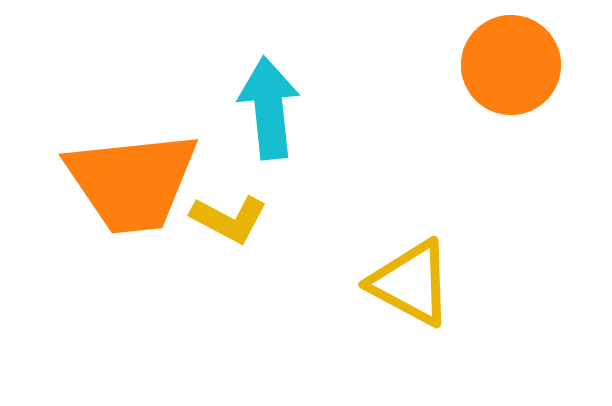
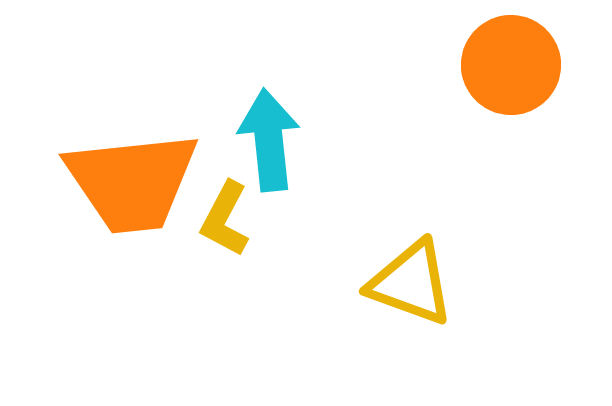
cyan arrow: moved 32 px down
yellow L-shape: moved 4 px left; rotated 90 degrees clockwise
yellow triangle: rotated 8 degrees counterclockwise
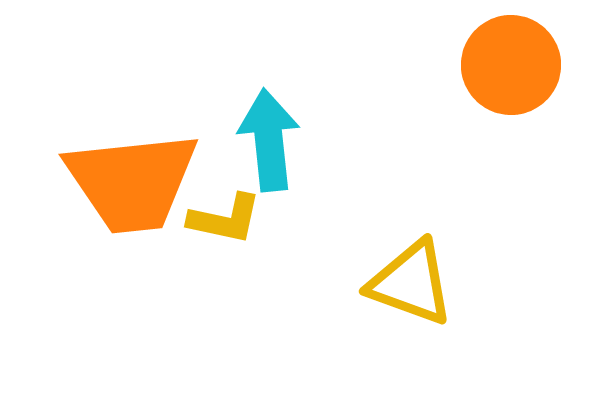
yellow L-shape: rotated 106 degrees counterclockwise
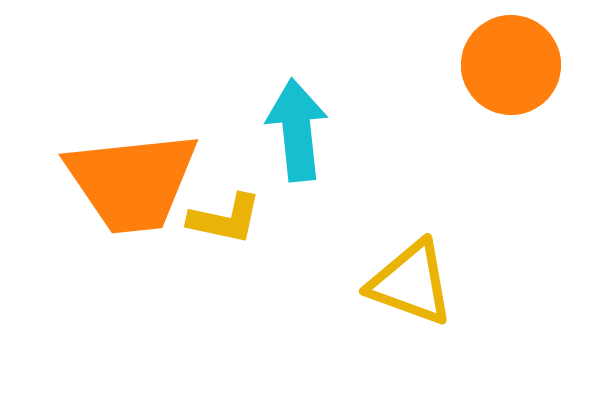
cyan arrow: moved 28 px right, 10 px up
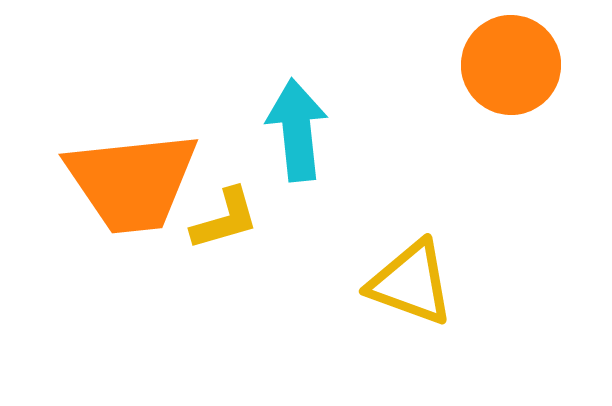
yellow L-shape: rotated 28 degrees counterclockwise
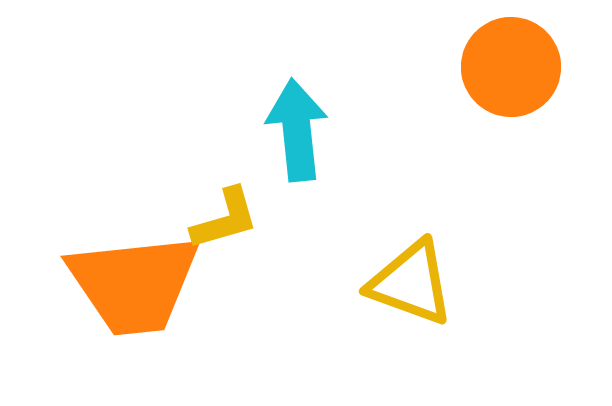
orange circle: moved 2 px down
orange trapezoid: moved 2 px right, 102 px down
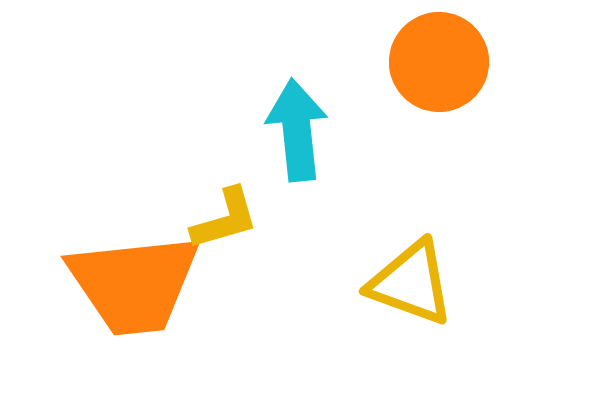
orange circle: moved 72 px left, 5 px up
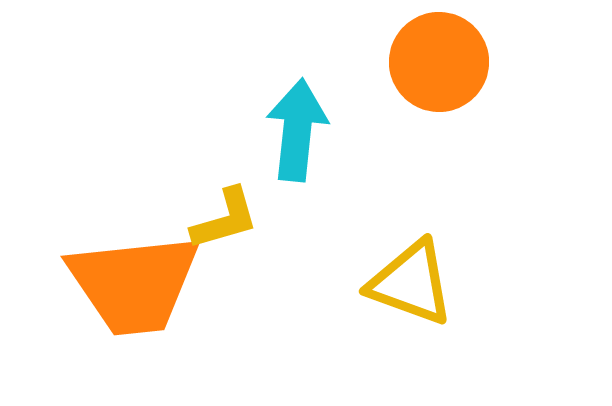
cyan arrow: rotated 12 degrees clockwise
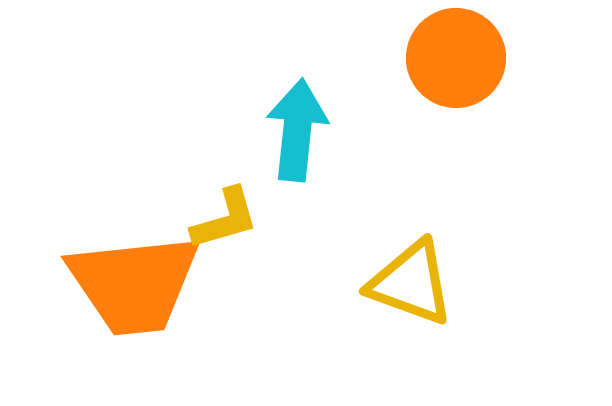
orange circle: moved 17 px right, 4 px up
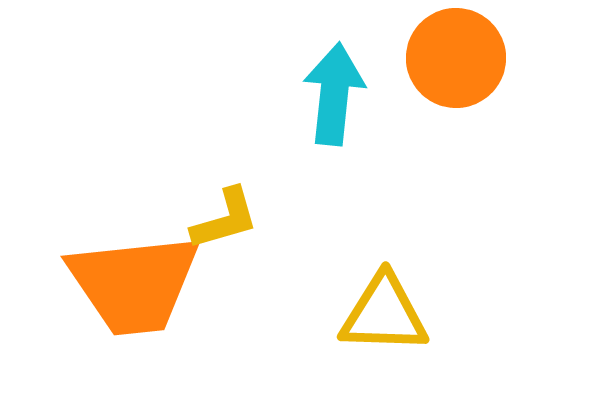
cyan arrow: moved 37 px right, 36 px up
yellow triangle: moved 27 px left, 31 px down; rotated 18 degrees counterclockwise
